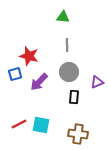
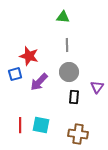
purple triangle: moved 5 px down; rotated 32 degrees counterclockwise
red line: moved 1 px right, 1 px down; rotated 63 degrees counterclockwise
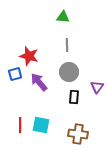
purple arrow: rotated 96 degrees clockwise
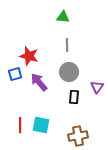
brown cross: moved 2 px down; rotated 18 degrees counterclockwise
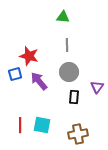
purple arrow: moved 1 px up
cyan square: moved 1 px right
brown cross: moved 2 px up
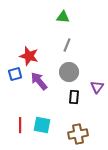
gray line: rotated 24 degrees clockwise
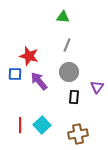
blue square: rotated 16 degrees clockwise
cyan square: rotated 36 degrees clockwise
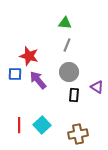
green triangle: moved 2 px right, 6 px down
purple arrow: moved 1 px left, 1 px up
purple triangle: rotated 32 degrees counterclockwise
black rectangle: moved 2 px up
red line: moved 1 px left
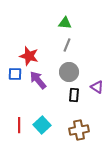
brown cross: moved 1 px right, 4 px up
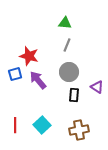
blue square: rotated 16 degrees counterclockwise
red line: moved 4 px left
